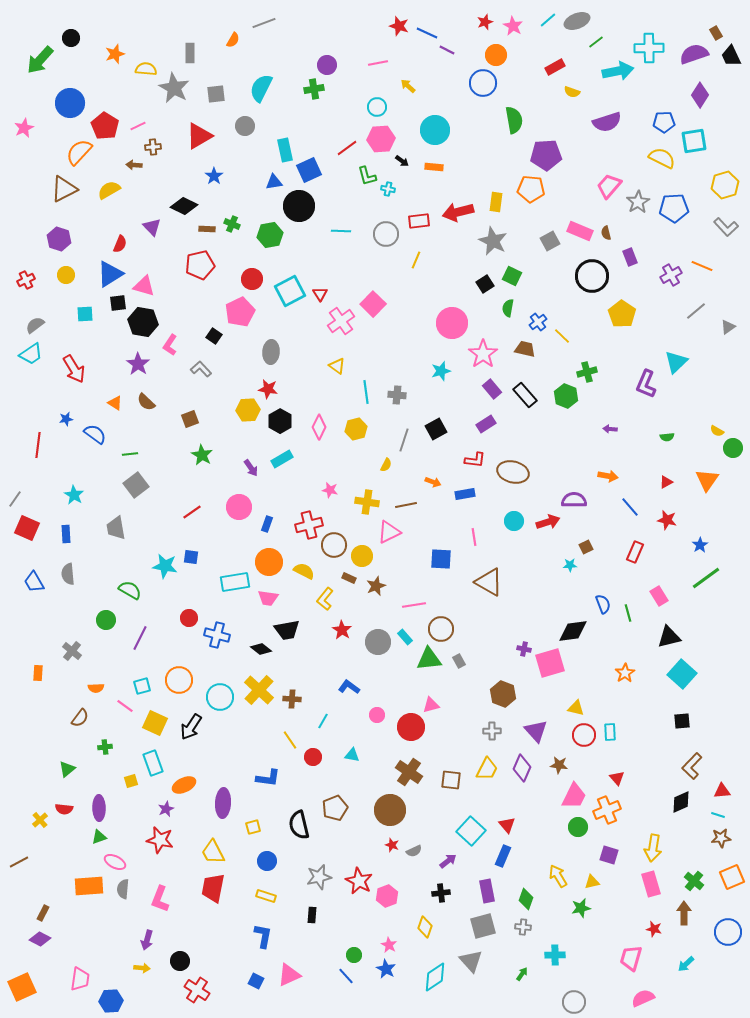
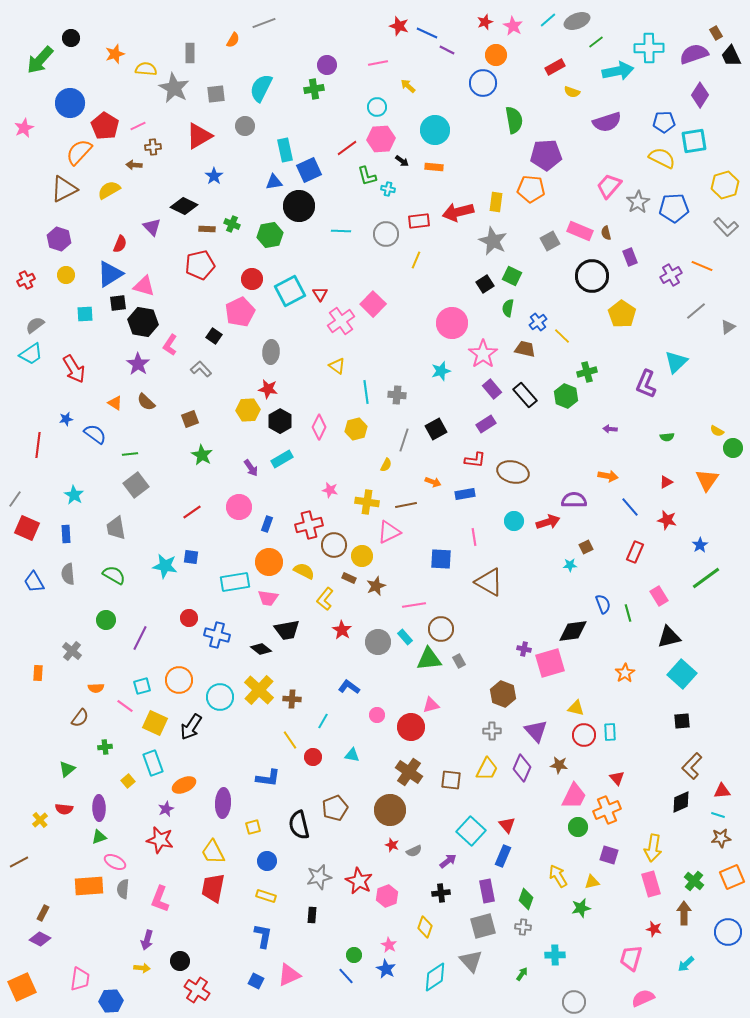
green semicircle at (130, 590): moved 16 px left, 15 px up
yellow square at (131, 781): moved 3 px left; rotated 24 degrees counterclockwise
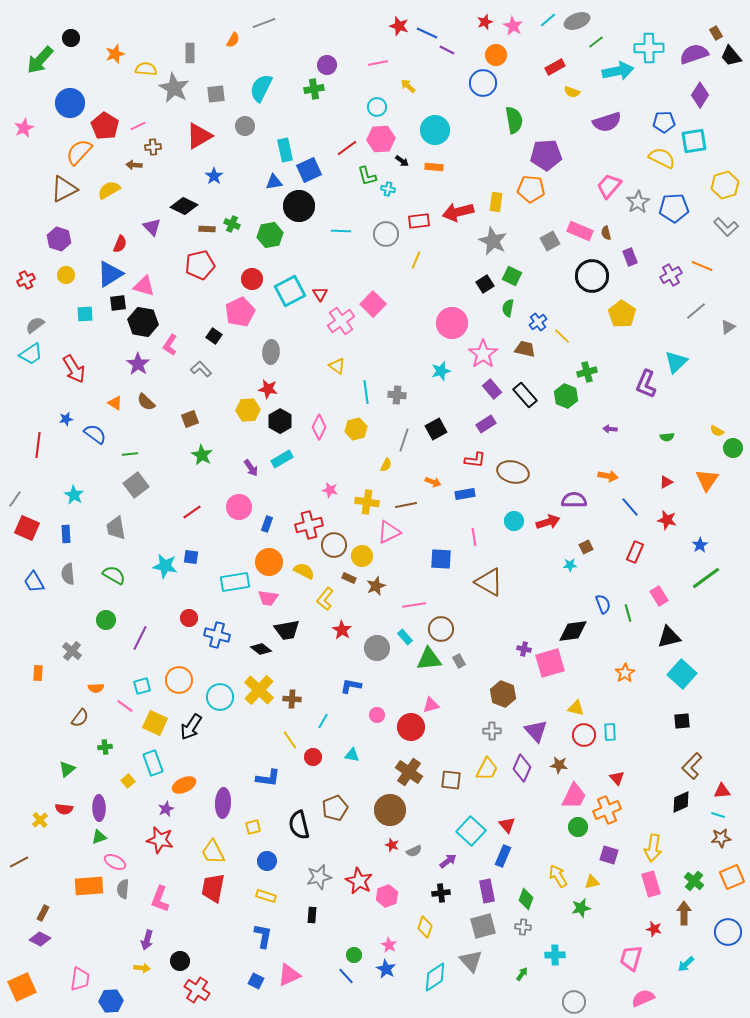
black trapezoid at (731, 56): rotated 15 degrees counterclockwise
gray circle at (378, 642): moved 1 px left, 6 px down
blue L-shape at (349, 687): moved 2 px right, 1 px up; rotated 25 degrees counterclockwise
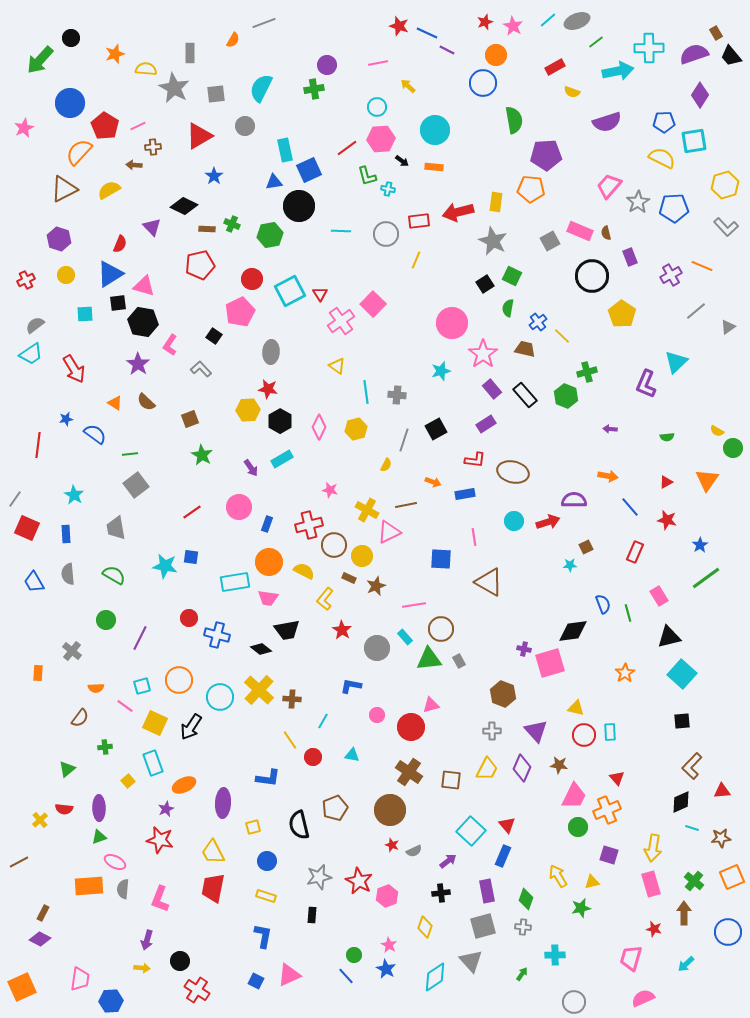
yellow cross at (367, 502): moved 8 px down; rotated 20 degrees clockwise
cyan line at (718, 815): moved 26 px left, 13 px down
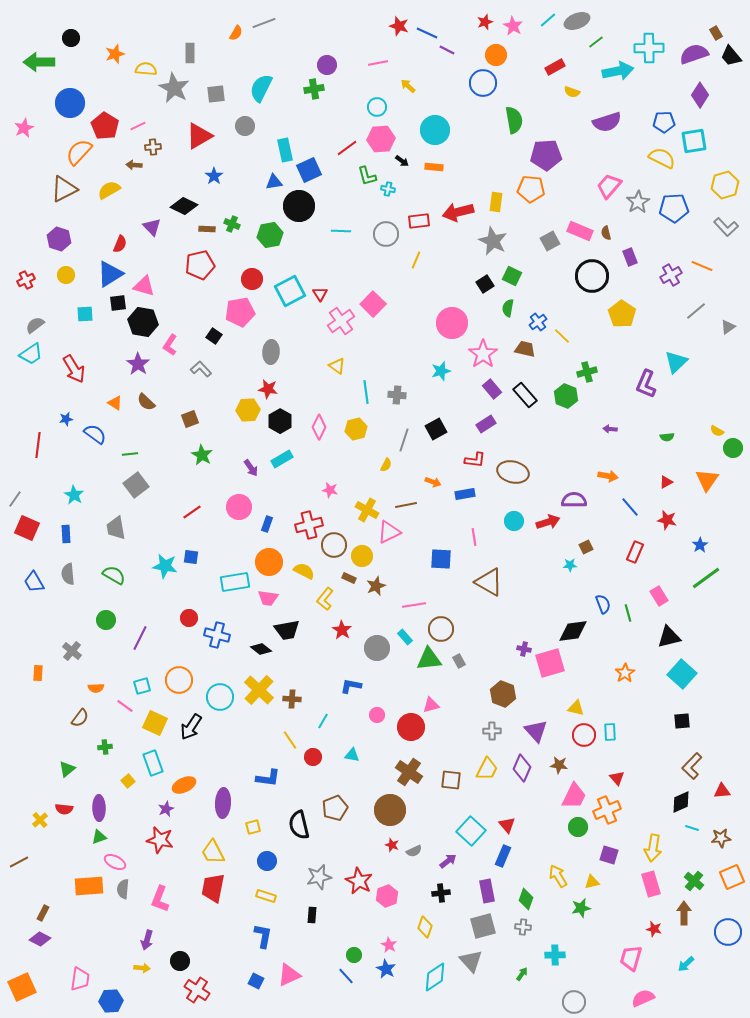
orange semicircle at (233, 40): moved 3 px right, 7 px up
green arrow at (40, 60): moved 1 px left, 2 px down; rotated 48 degrees clockwise
pink pentagon at (240, 312): rotated 16 degrees clockwise
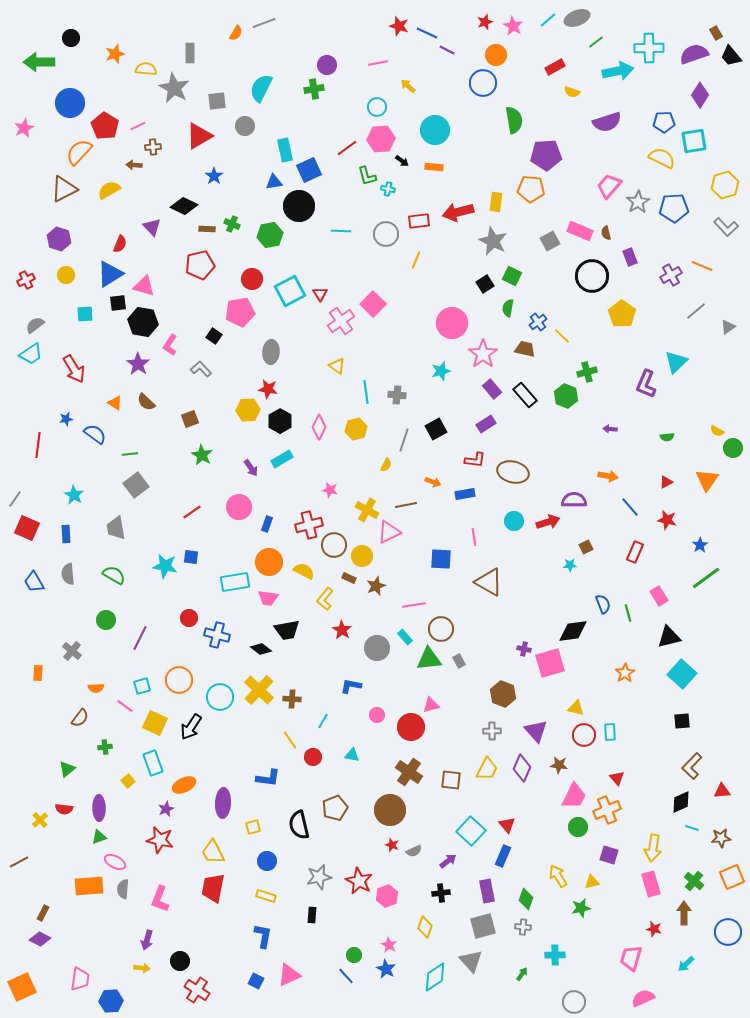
gray ellipse at (577, 21): moved 3 px up
gray square at (216, 94): moved 1 px right, 7 px down
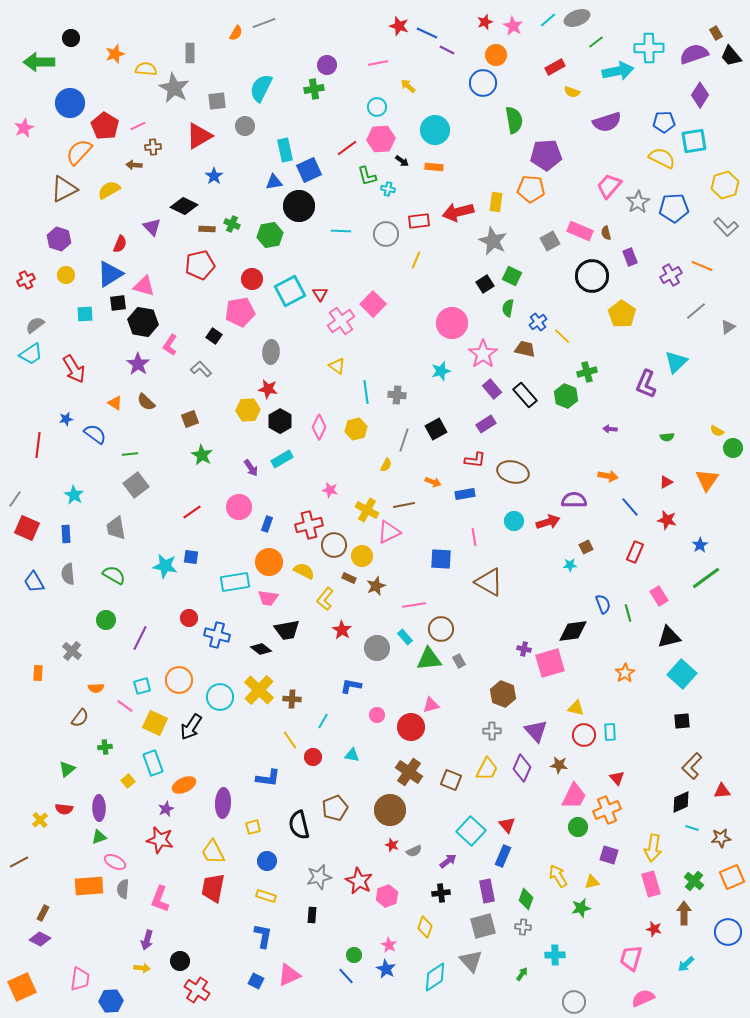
brown line at (406, 505): moved 2 px left
brown square at (451, 780): rotated 15 degrees clockwise
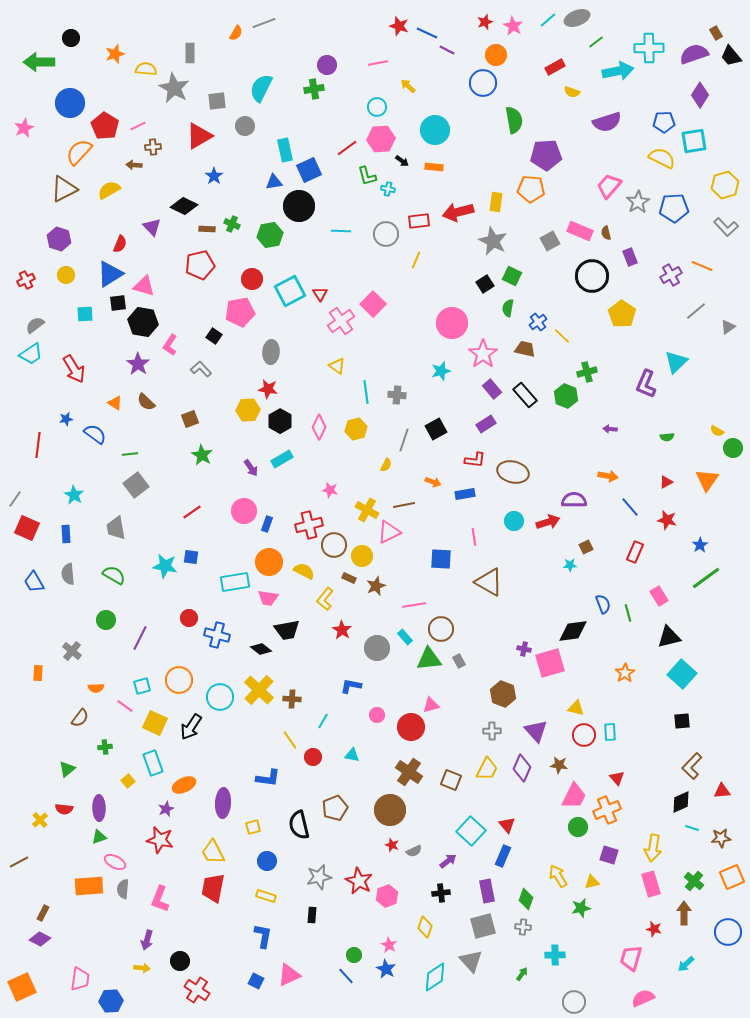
pink circle at (239, 507): moved 5 px right, 4 px down
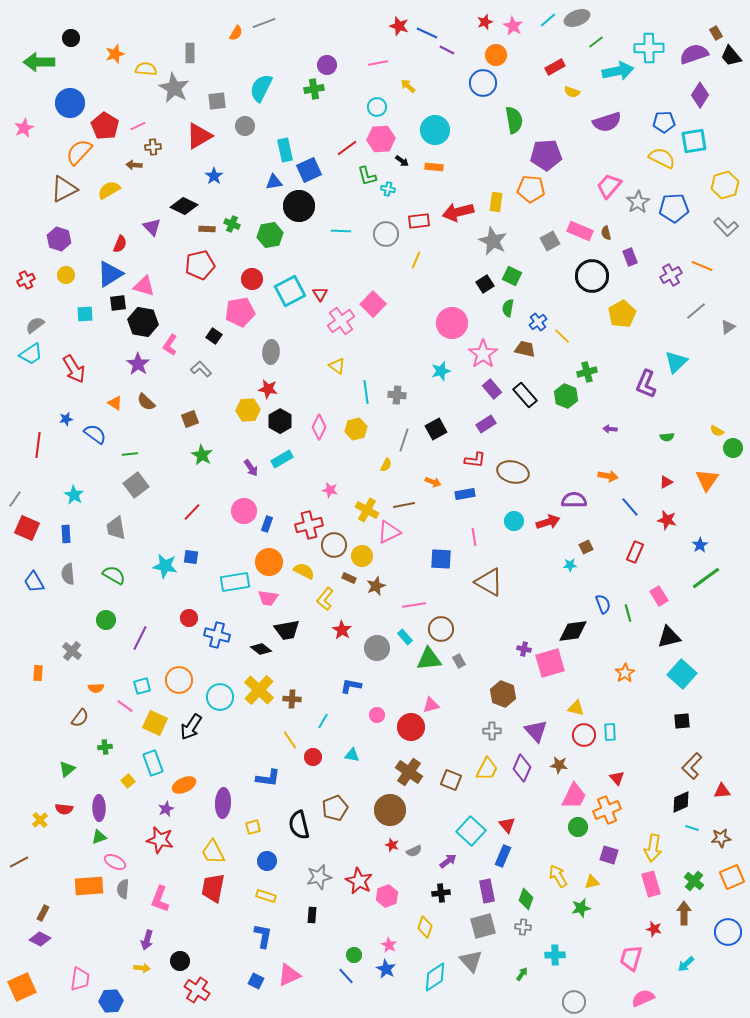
yellow pentagon at (622, 314): rotated 8 degrees clockwise
red line at (192, 512): rotated 12 degrees counterclockwise
